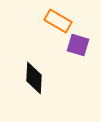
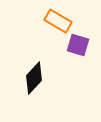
black diamond: rotated 40 degrees clockwise
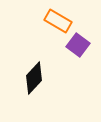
purple square: rotated 20 degrees clockwise
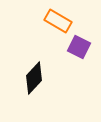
purple square: moved 1 px right, 2 px down; rotated 10 degrees counterclockwise
